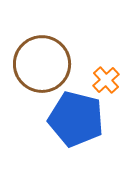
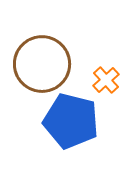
blue pentagon: moved 5 px left, 2 px down
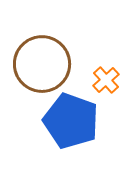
blue pentagon: rotated 6 degrees clockwise
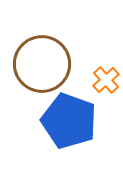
blue pentagon: moved 2 px left
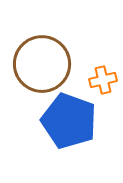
orange cross: moved 3 px left; rotated 28 degrees clockwise
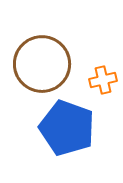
blue pentagon: moved 2 px left, 7 px down
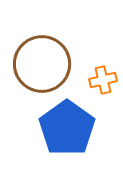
blue pentagon: rotated 16 degrees clockwise
